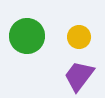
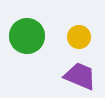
purple trapezoid: moved 1 px right; rotated 76 degrees clockwise
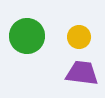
purple trapezoid: moved 2 px right, 3 px up; rotated 16 degrees counterclockwise
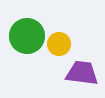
yellow circle: moved 20 px left, 7 px down
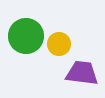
green circle: moved 1 px left
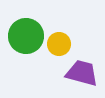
purple trapezoid: rotated 8 degrees clockwise
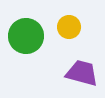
yellow circle: moved 10 px right, 17 px up
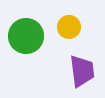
purple trapezoid: moved 2 px up; rotated 68 degrees clockwise
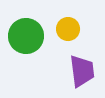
yellow circle: moved 1 px left, 2 px down
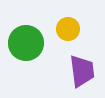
green circle: moved 7 px down
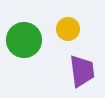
green circle: moved 2 px left, 3 px up
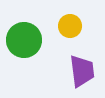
yellow circle: moved 2 px right, 3 px up
